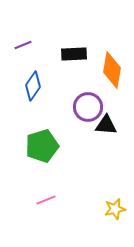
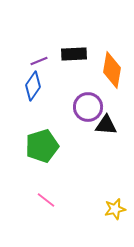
purple line: moved 16 px right, 16 px down
pink line: rotated 60 degrees clockwise
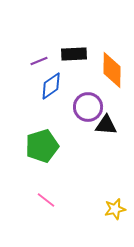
orange diamond: rotated 9 degrees counterclockwise
blue diamond: moved 18 px right; rotated 20 degrees clockwise
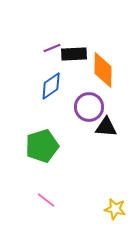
purple line: moved 13 px right, 13 px up
orange diamond: moved 9 px left
purple circle: moved 1 px right
black triangle: moved 2 px down
yellow star: rotated 25 degrees clockwise
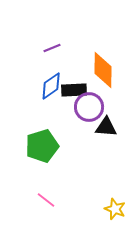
black rectangle: moved 36 px down
yellow star: rotated 10 degrees clockwise
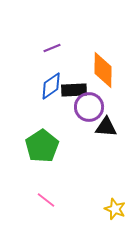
green pentagon: rotated 16 degrees counterclockwise
